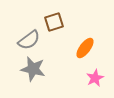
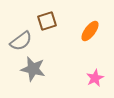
brown square: moved 7 px left, 1 px up
gray semicircle: moved 8 px left, 1 px down
orange ellipse: moved 5 px right, 17 px up
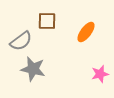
brown square: rotated 18 degrees clockwise
orange ellipse: moved 4 px left, 1 px down
pink star: moved 5 px right, 4 px up; rotated 12 degrees clockwise
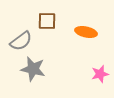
orange ellipse: rotated 65 degrees clockwise
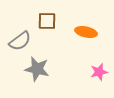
gray semicircle: moved 1 px left
gray star: moved 4 px right
pink star: moved 1 px left, 2 px up
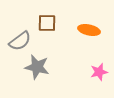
brown square: moved 2 px down
orange ellipse: moved 3 px right, 2 px up
gray star: moved 2 px up
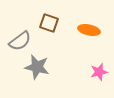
brown square: moved 2 px right; rotated 18 degrees clockwise
